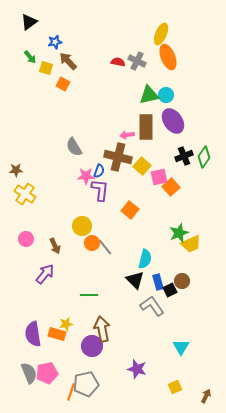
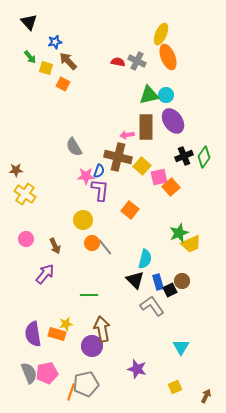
black triangle at (29, 22): rotated 36 degrees counterclockwise
yellow circle at (82, 226): moved 1 px right, 6 px up
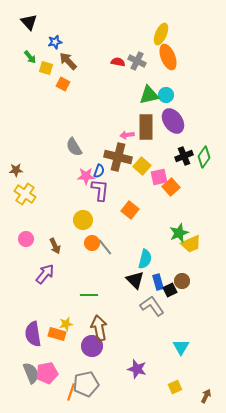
brown arrow at (102, 329): moved 3 px left, 1 px up
gray semicircle at (29, 373): moved 2 px right
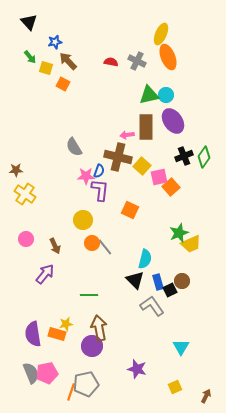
red semicircle at (118, 62): moved 7 px left
orange square at (130, 210): rotated 12 degrees counterclockwise
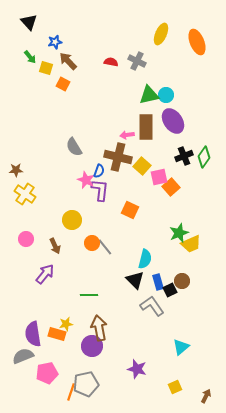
orange ellipse at (168, 57): moved 29 px right, 15 px up
pink star at (86, 176): moved 4 px down; rotated 24 degrees clockwise
yellow circle at (83, 220): moved 11 px left
cyan triangle at (181, 347): rotated 18 degrees clockwise
gray semicircle at (31, 373): moved 8 px left, 17 px up; rotated 90 degrees counterclockwise
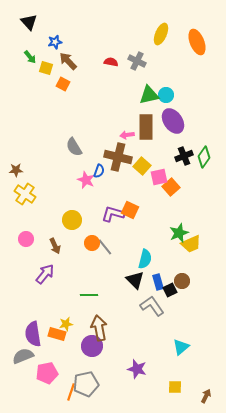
purple L-shape at (100, 190): moved 13 px right, 24 px down; rotated 80 degrees counterclockwise
yellow square at (175, 387): rotated 24 degrees clockwise
